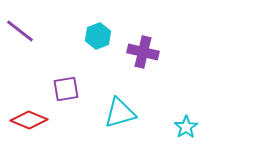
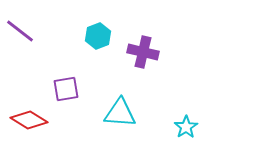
cyan triangle: rotated 20 degrees clockwise
red diamond: rotated 9 degrees clockwise
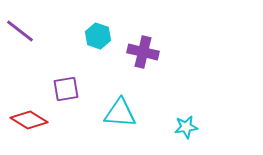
cyan hexagon: rotated 20 degrees counterclockwise
cyan star: rotated 25 degrees clockwise
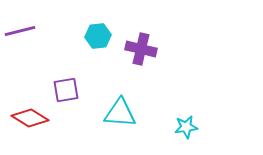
purple line: rotated 52 degrees counterclockwise
cyan hexagon: rotated 25 degrees counterclockwise
purple cross: moved 2 px left, 3 px up
purple square: moved 1 px down
red diamond: moved 1 px right, 2 px up
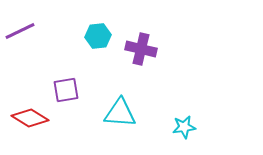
purple line: rotated 12 degrees counterclockwise
cyan star: moved 2 px left
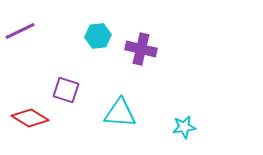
purple square: rotated 28 degrees clockwise
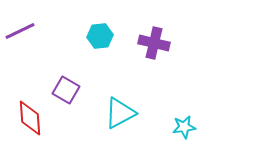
cyan hexagon: moved 2 px right
purple cross: moved 13 px right, 6 px up
purple square: rotated 12 degrees clockwise
cyan triangle: rotated 32 degrees counterclockwise
red diamond: rotated 54 degrees clockwise
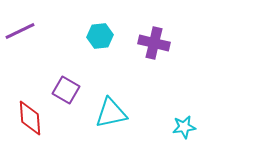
cyan triangle: moved 9 px left; rotated 16 degrees clockwise
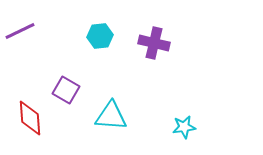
cyan triangle: moved 3 px down; rotated 16 degrees clockwise
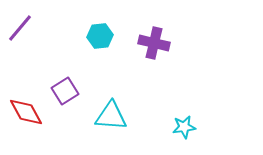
purple line: moved 3 px up; rotated 24 degrees counterclockwise
purple square: moved 1 px left, 1 px down; rotated 28 degrees clockwise
red diamond: moved 4 px left, 6 px up; rotated 24 degrees counterclockwise
